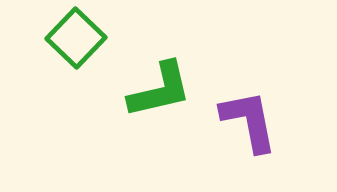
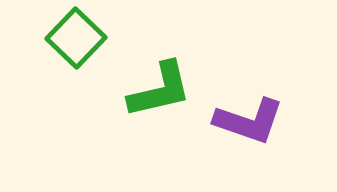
purple L-shape: rotated 120 degrees clockwise
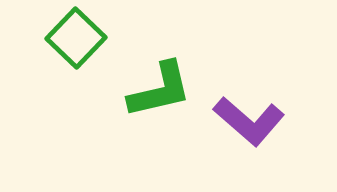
purple L-shape: rotated 22 degrees clockwise
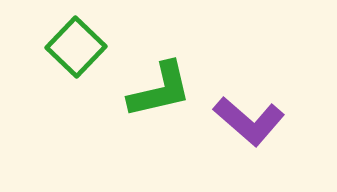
green square: moved 9 px down
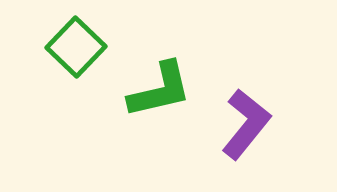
purple L-shape: moved 3 px left, 3 px down; rotated 92 degrees counterclockwise
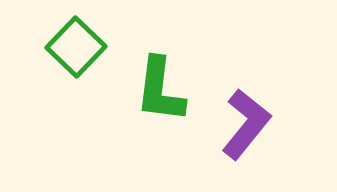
green L-shape: rotated 110 degrees clockwise
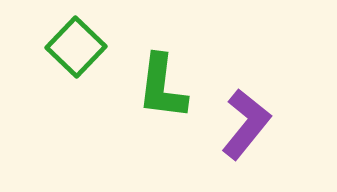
green L-shape: moved 2 px right, 3 px up
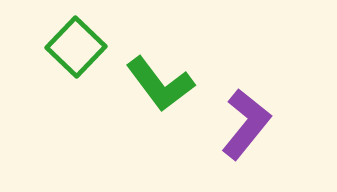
green L-shape: moved 2 px left, 3 px up; rotated 44 degrees counterclockwise
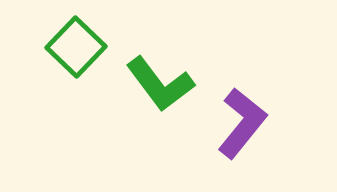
purple L-shape: moved 4 px left, 1 px up
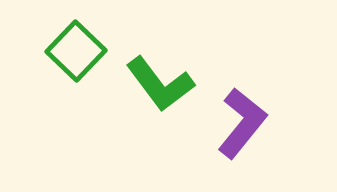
green square: moved 4 px down
